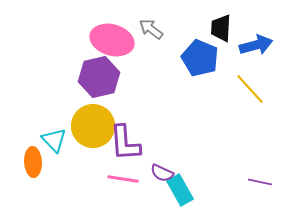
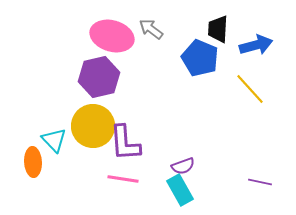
black trapezoid: moved 3 px left, 1 px down
pink ellipse: moved 4 px up
purple semicircle: moved 21 px right, 7 px up; rotated 45 degrees counterclockwise
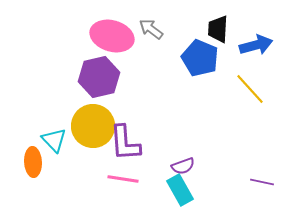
purple line: moved 2 px right
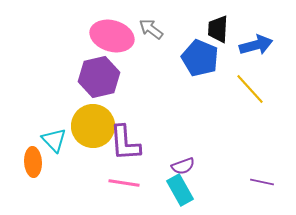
pink line: moved 1 px right, 4 px down
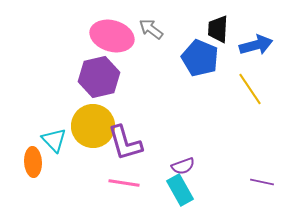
yellow line: rotated 8 degrees clockwise
purple L-shape: rotated 12 degrees counterclockwise
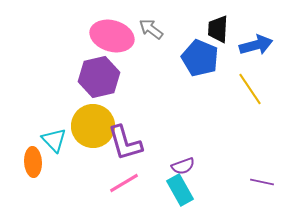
pink line: rotated 40 degrees counterclockwise
